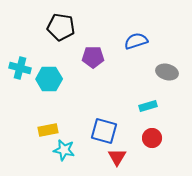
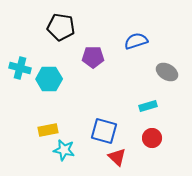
gray ellipse: rotated 15 degrees clockwise
red triangle: rotated 18 degrees counterclockwise
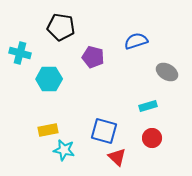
purple pentagon: rotated 15 degrees clockwise
cyan cross: moved 15 px up
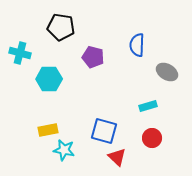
blue semicircle: moved 1 px right, 4 px down; rotated 70 degrees counterclockwise
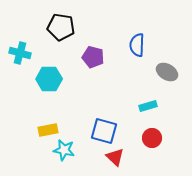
red triangle: moved 2 px left
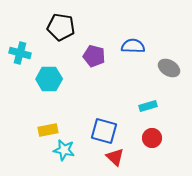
blue semicircle: moved 4 px left, 1 px down; rotated 90 degrees clockwise
purple pentagon: moved 1 px right, 1 px up
gray ellipse: moved 2 px right, 4 px up
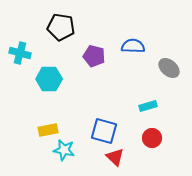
gray ellipse: rotated 10 degrees clockwise
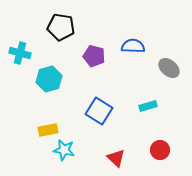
cyan hexagon: rotated 15 degrees counterclockwise
blue square: moved 5 px left, 20 px up; rotated 16 degrees clockwise
red circle: moved 8 px right, 12 px down
red triangle: moved 1 px right, 1 px down
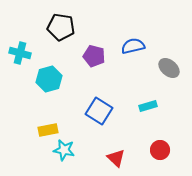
blue semicircle: rotated 15 degrees counterclockwise
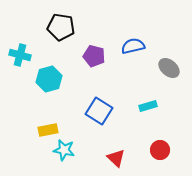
cyan cross: moved 2 px down
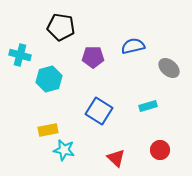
purple pentagon: moved 1 px left, 1 px down; rotated 15 degrees counterclockwise
